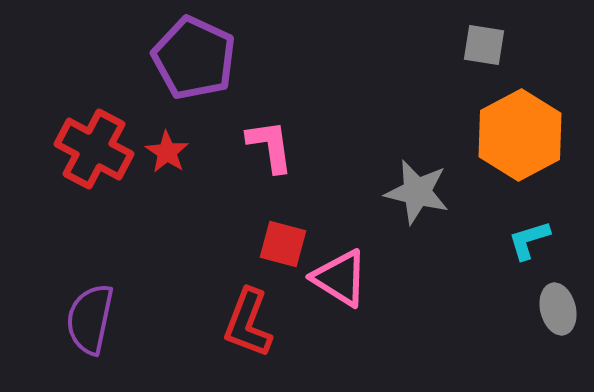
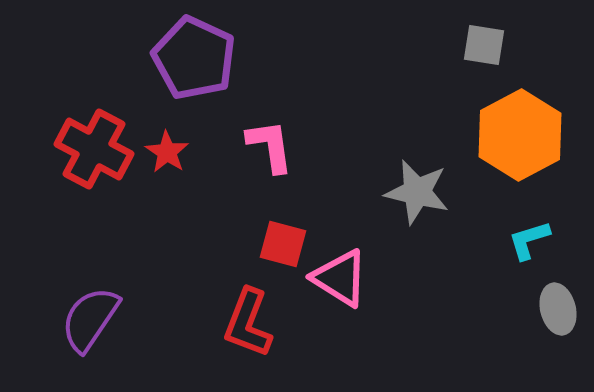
purple semicircle: rotated 22 degrees clockwise
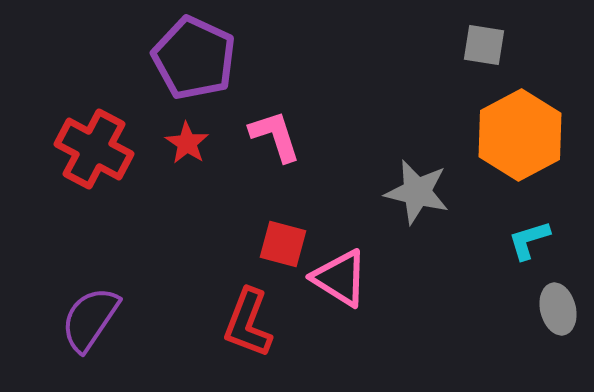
pink L-shape: moved 5 px right, 10 px up; rotated 10 degrees counterclockwise
red star: moved 20 px right, 9 px up
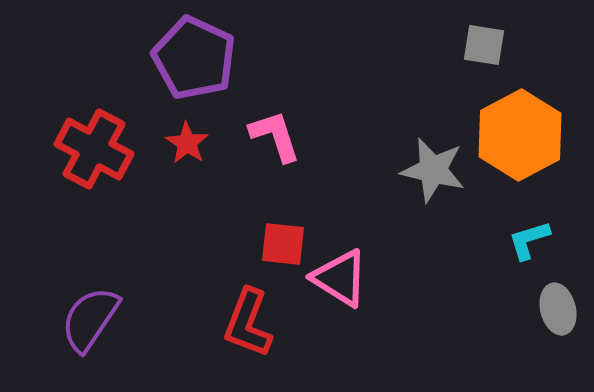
gray star: moved 16 px right, 22 px up
red square: rotated 9 degrees counterclockwise
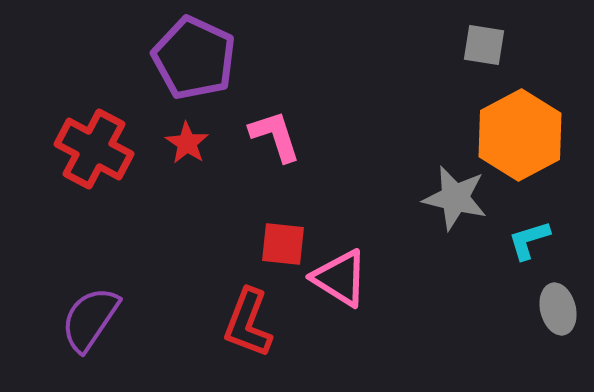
gray star: moved 22 px right, 28 px down
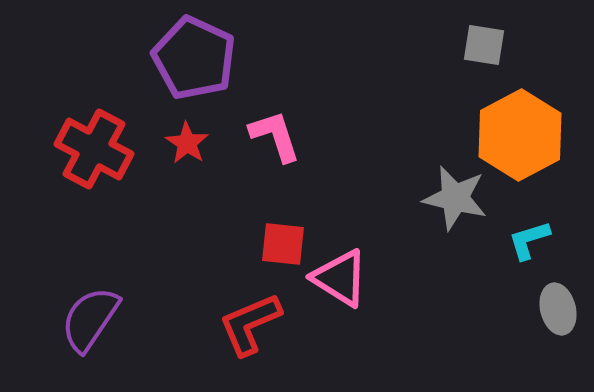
red L-shape: moved 2 px right, 1 px down; rotated 46 degrees clockwise
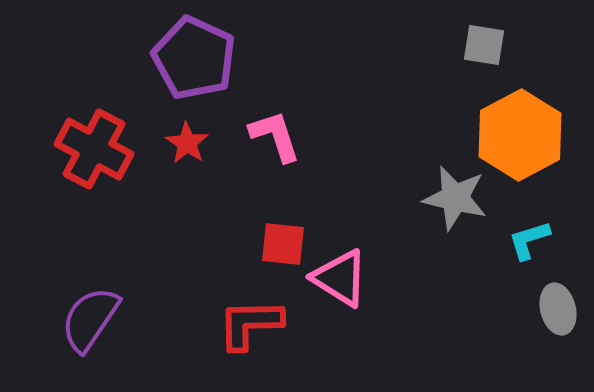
red L-shape: rotated 22 degrees clockwise
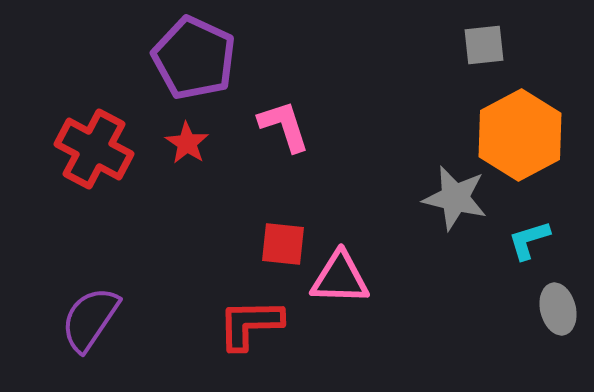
gray square: rotated 15 degrees counterclockwise
pink L-shape: moved 9 px right, 10 px up
pink triangle: rotated 30 degrees counterclockwise
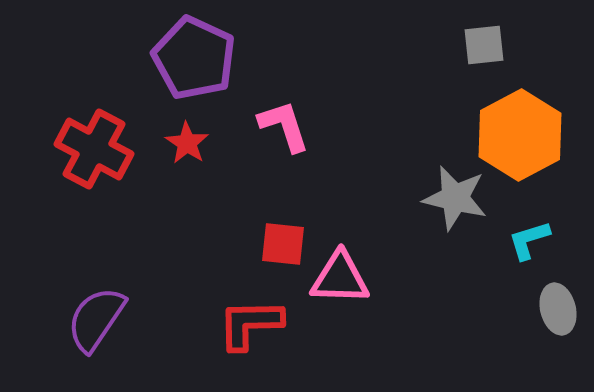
purple semicircle: moved 6 px right
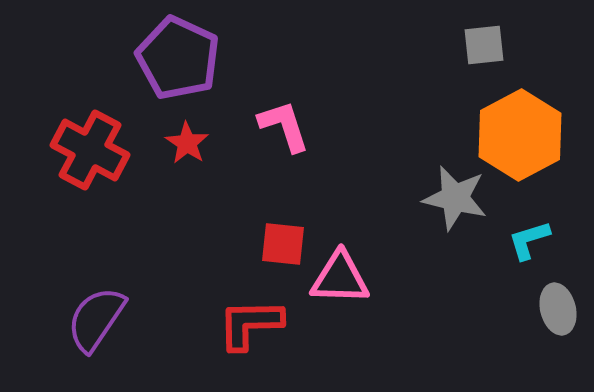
purple pentagon: moved 16 px left
red cross: moved 4 px left, 1 px down
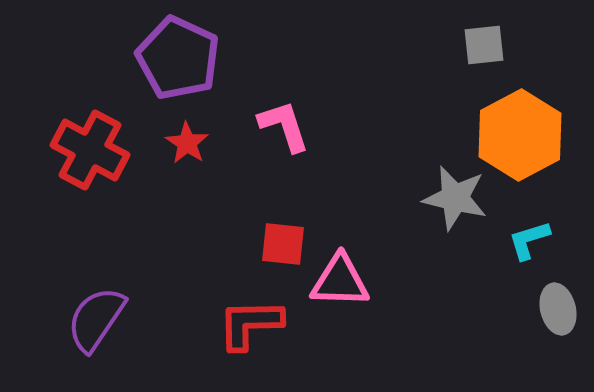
pink triangle: moved 3 px down
